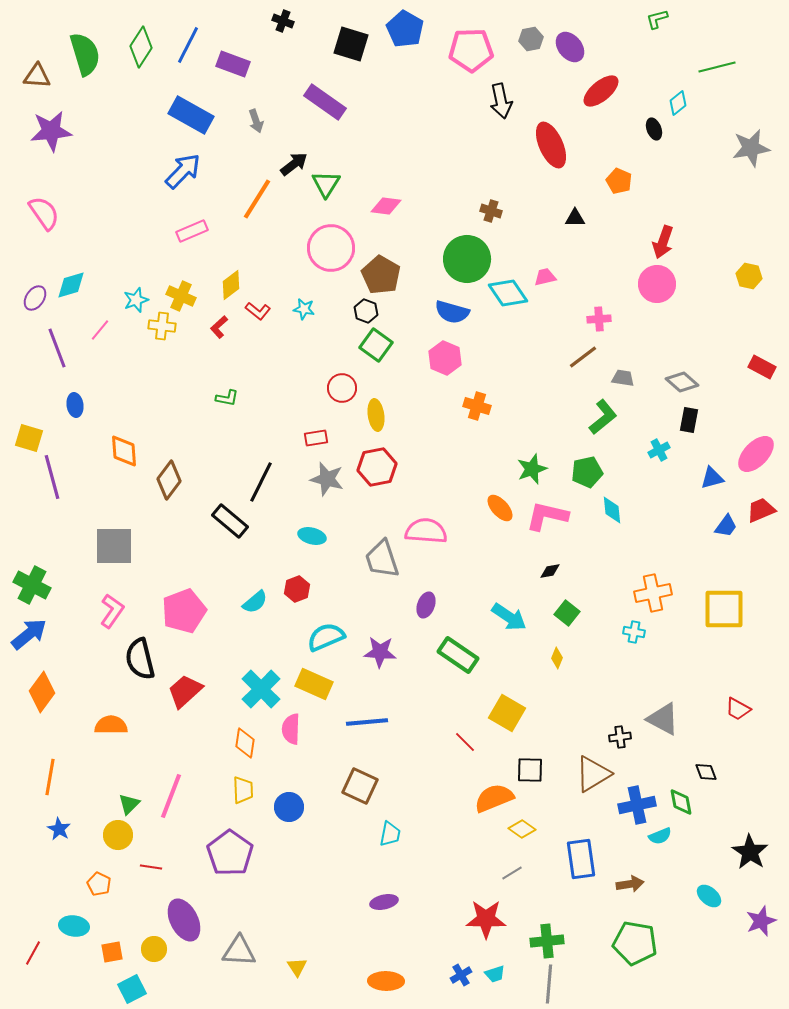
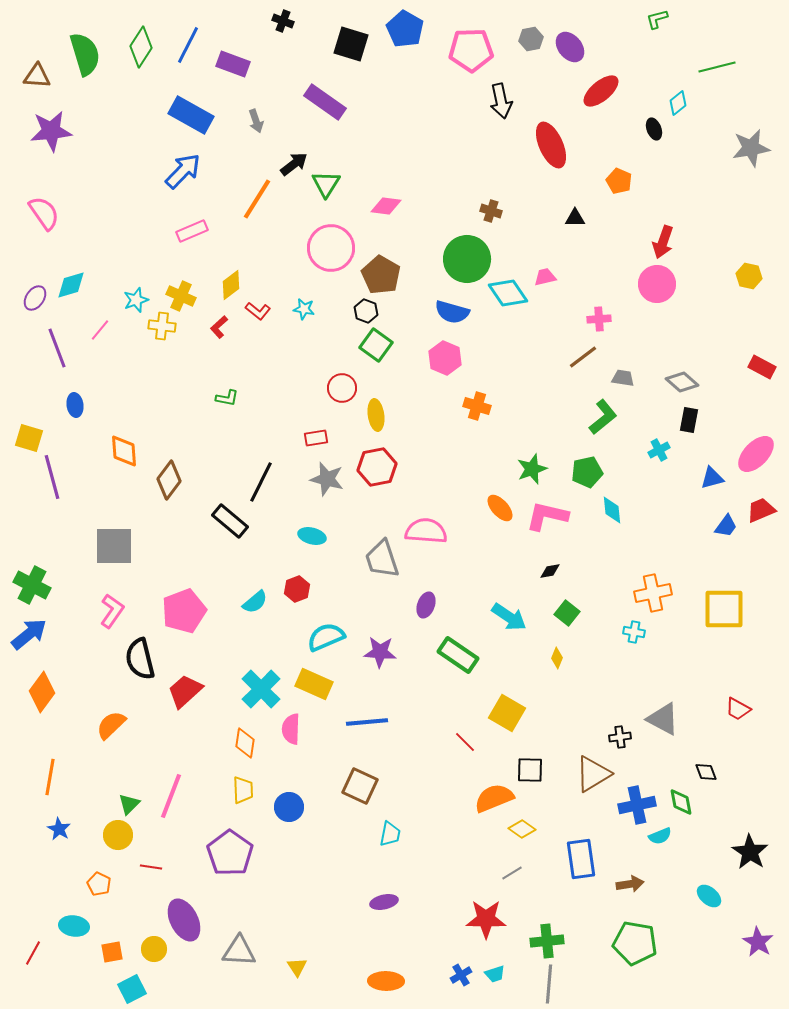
orange semicircle at (111, 725): rotated 44 degrees counterclockwise
purple star at (761, 921): moved 3 px left, 21 px down; rotated 20 degrees counterclockwise
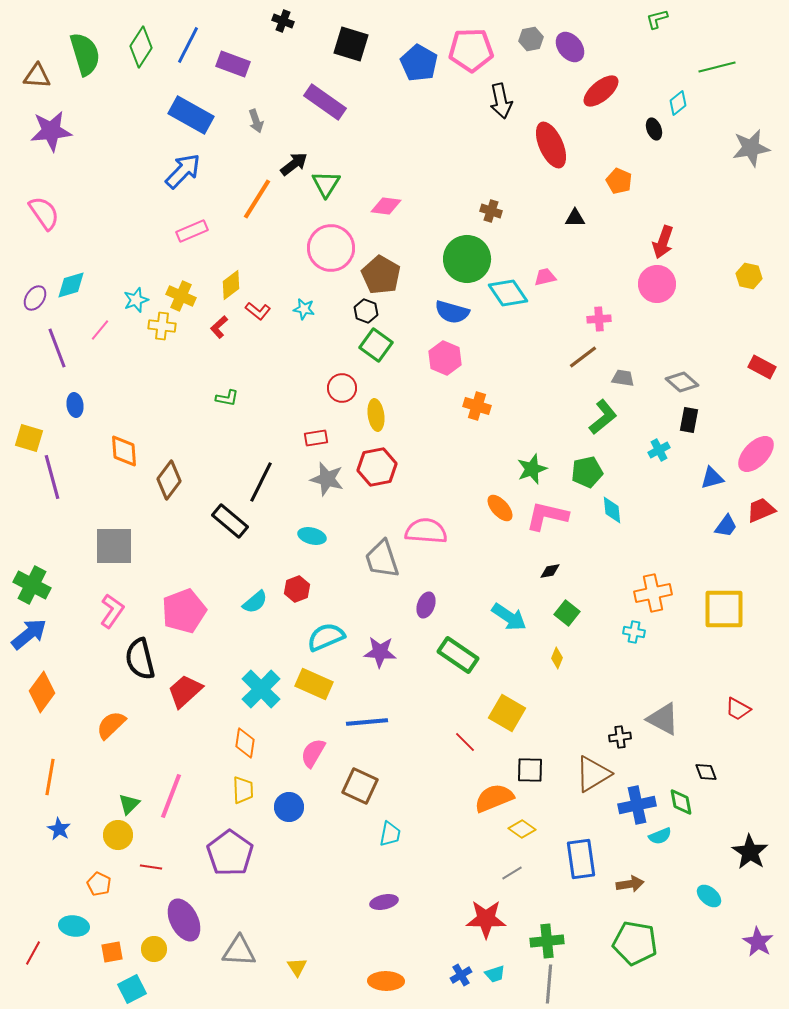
blue pentagon at (405, 29): moved 14 px right, 34 px down
pink semicircle at (291, 729): moved 22 px right, 24 px down; rotated 28 degrees clockwise
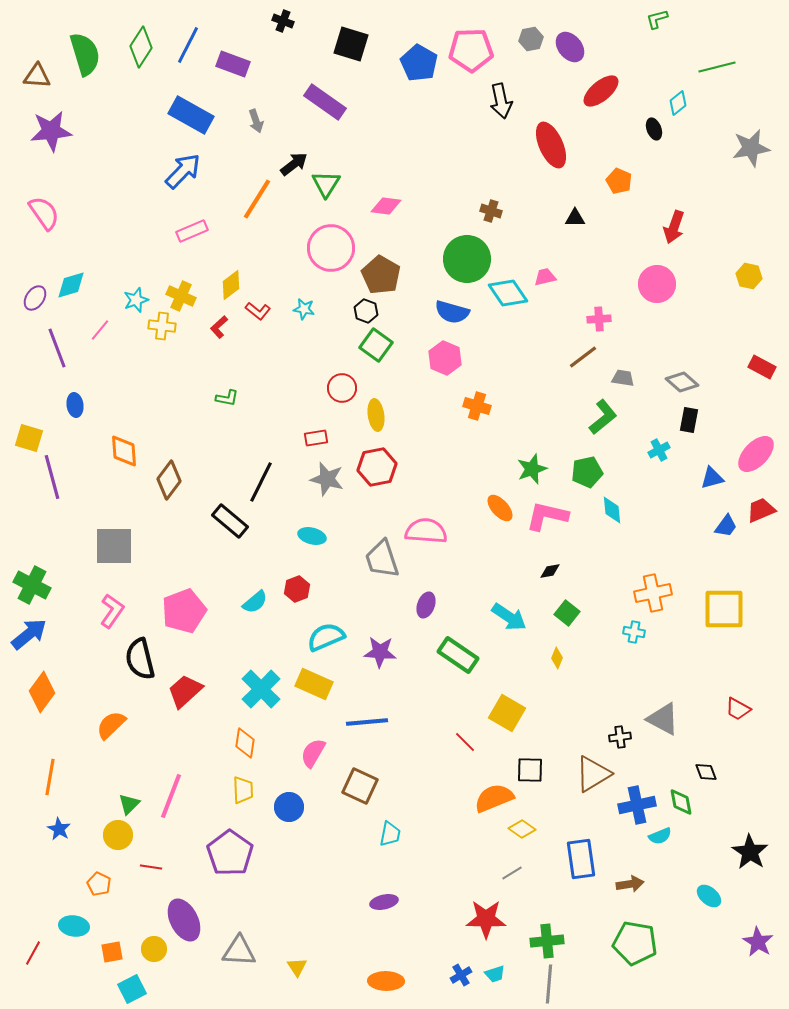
red arrow at (663, 242): moved 11 px right, 15 px up
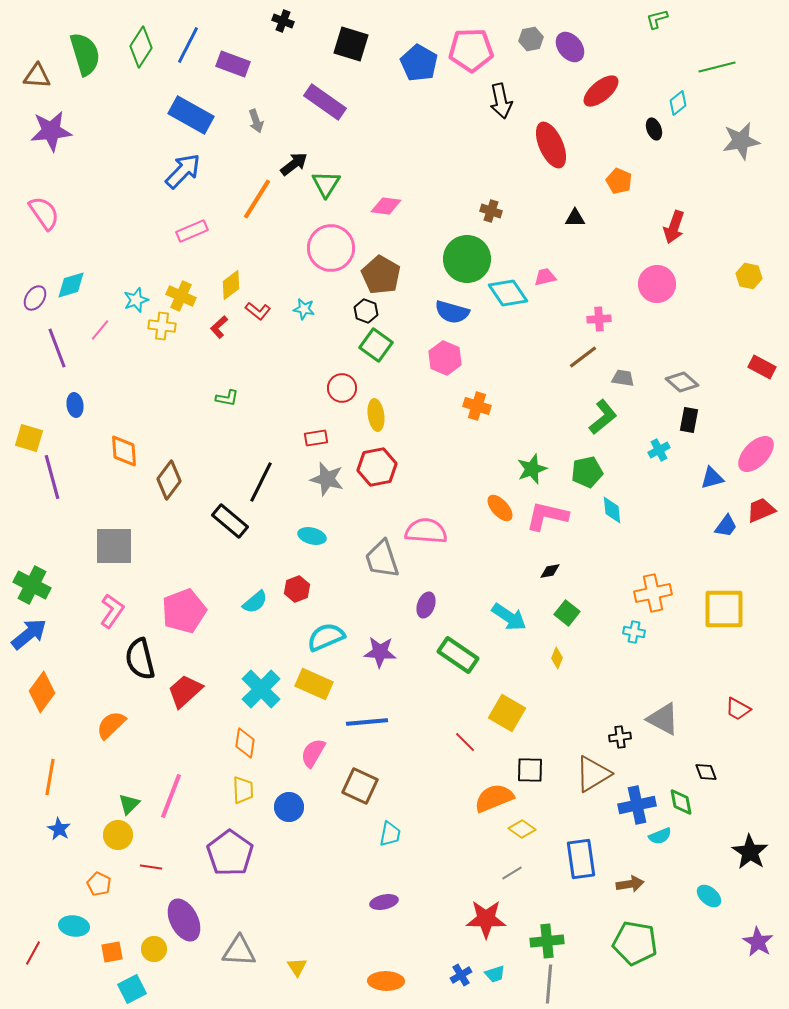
gray star at (751, 148): moved 10 px left, 7 px up
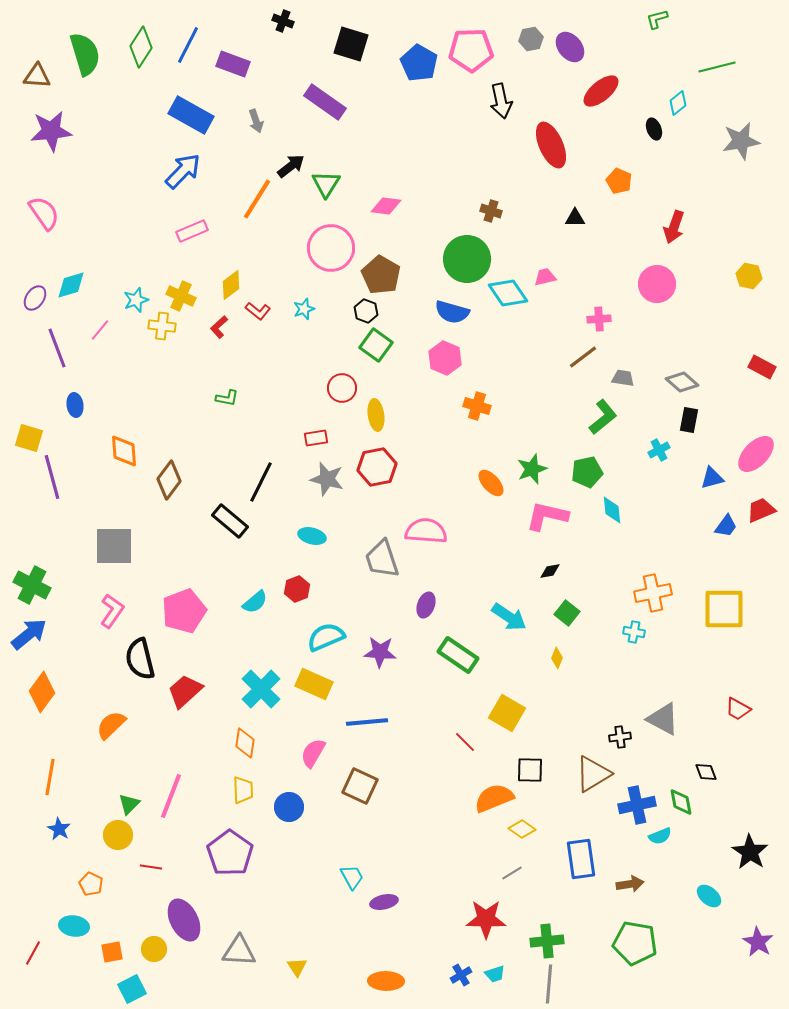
black arrow at (294, 164): moved 3 px left, 2 px down
cyan star at (304, 309): rotated 30 degrees counterclockwise
orange ellipse at (500, 508): moved 9 px left, 25 px up
cyan trapezoid at (390, 834): moved 38 px left, 43 px down; rotated 40 degrees counterclockwise
orange pentagon at (99, 884): moved 8 px left
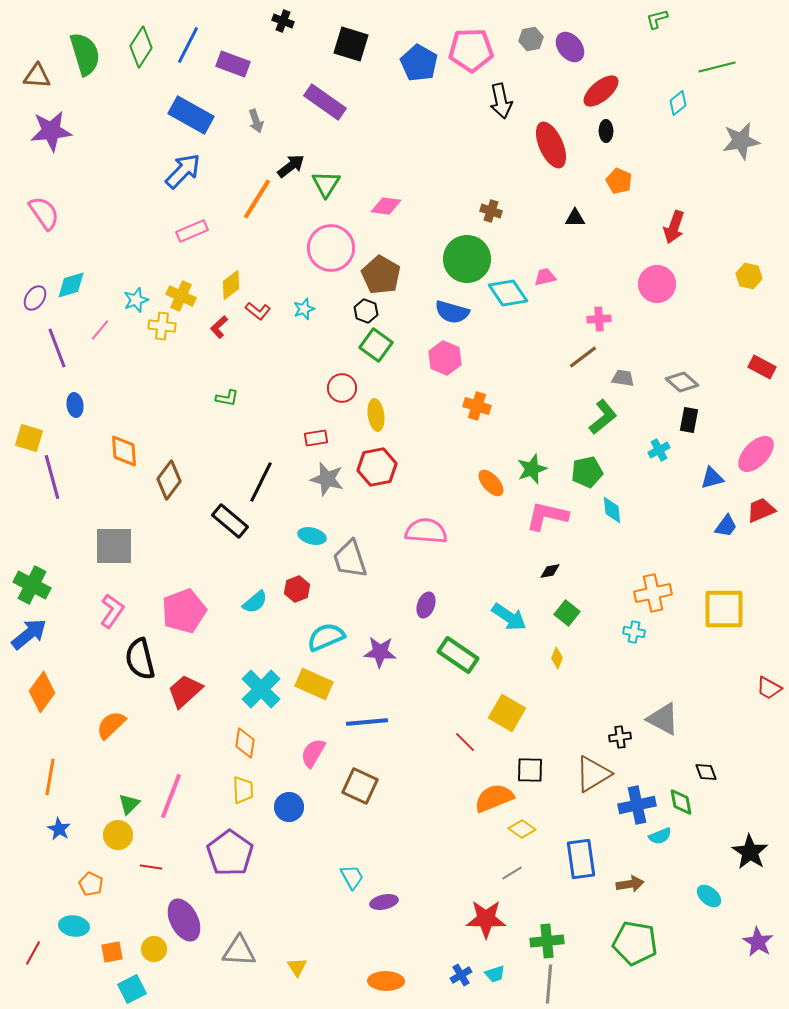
black ellipse at (654, 129): moved 48 px left, 2 px down; rotated 20 degrees clockwise
gray trapezoid at (382, 559): moved 32 px left
red trapezoid at (738, 709): moved 31 px right, 21 px up
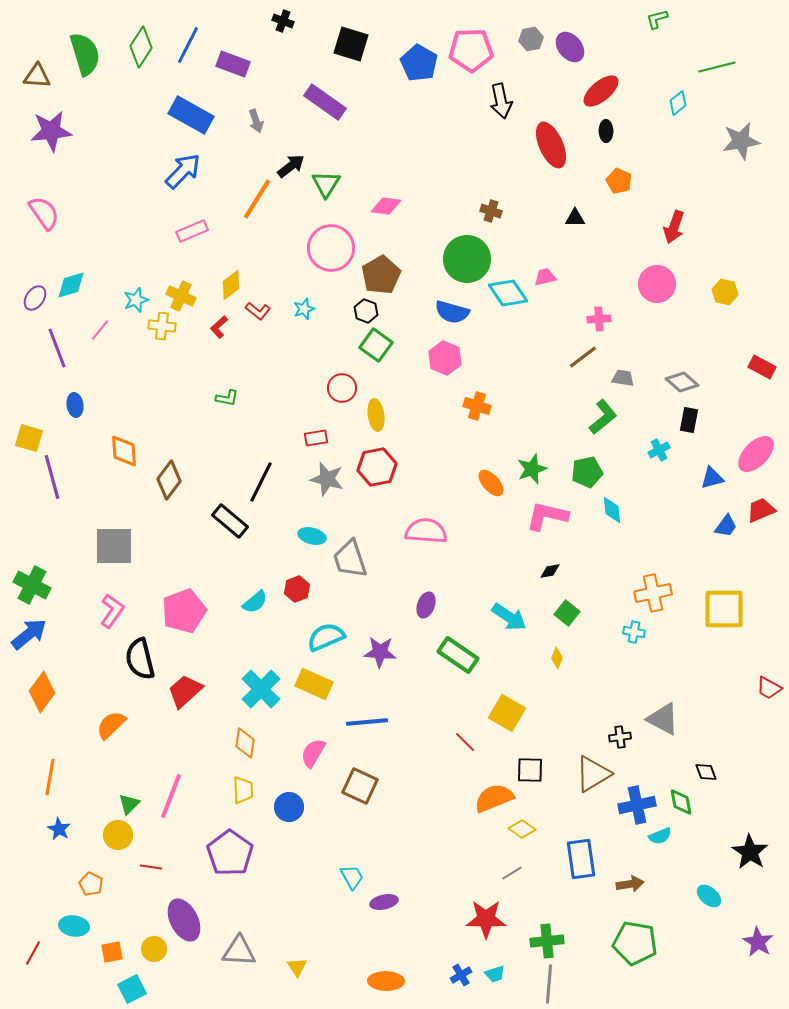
brown pentagon at (381, 275): rotated 12 degrees clockwise
yellow hexagon at (749, 276): moved 24 px left, 16 px down
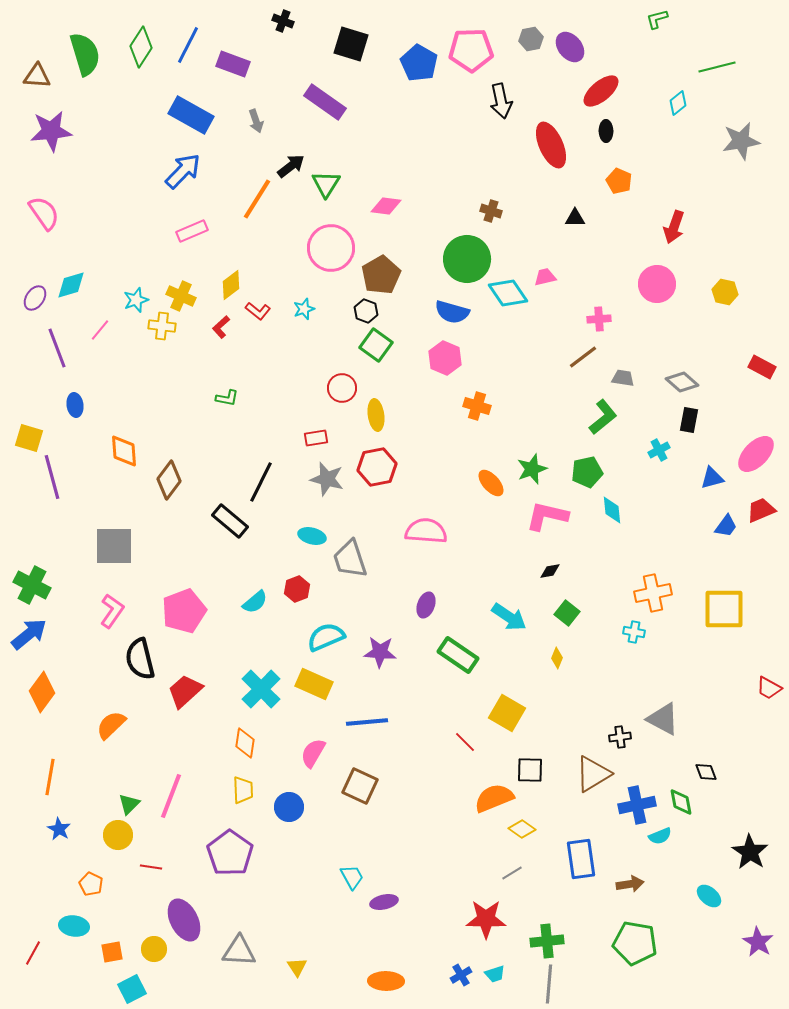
red L-shape at (219, 327): moved 2 px right
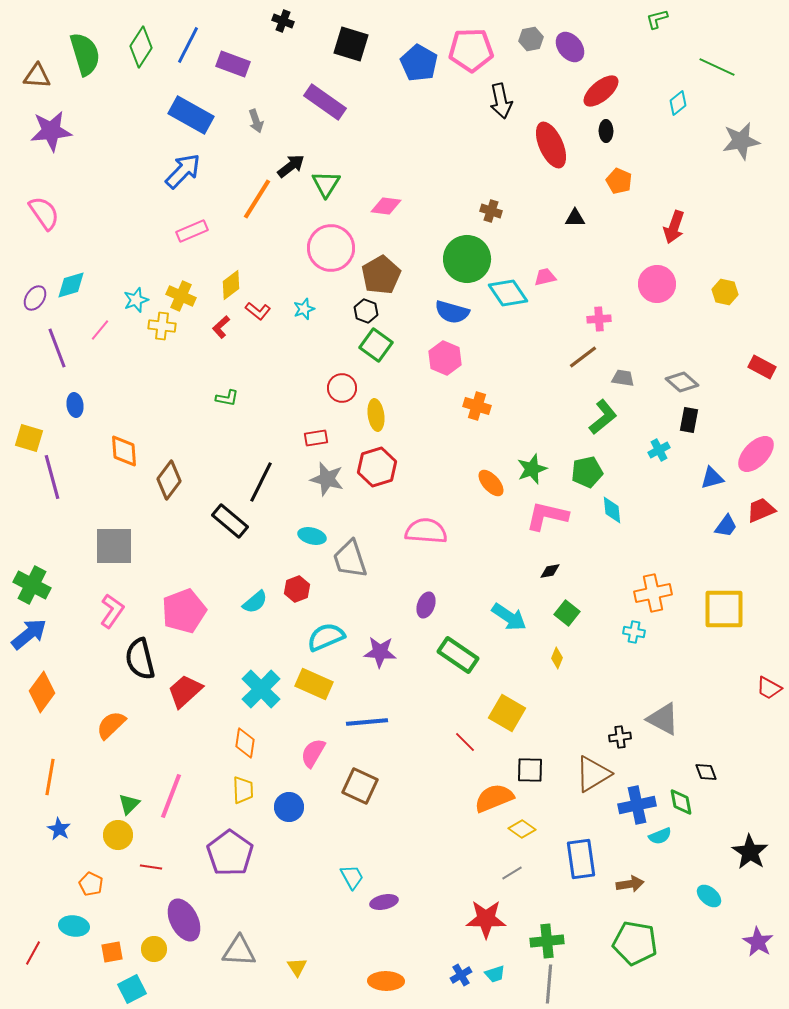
green line at (717, 67): rotated 39 degrees clockwise
red hexagon at (377, 467): rotated 6 degrees counterclockwise
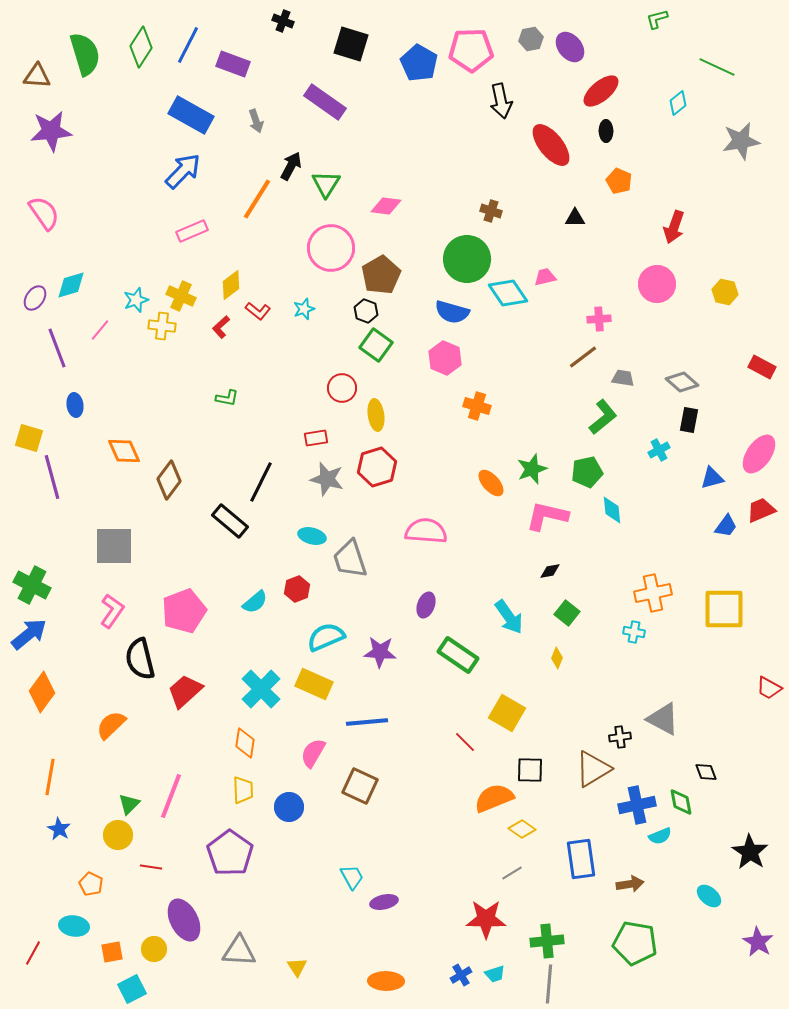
red ellipse at (551, 145): rotated 15 degrees counterclockwise
black arrow at (291, 166): rotated 24 degrees counterclockwise
orange diamond at (124, 451): rotated 20 degrees counterclockwise
pink ellipse at (756, 454): moved 3 px right; rotated 9 degrees counterclockwise
cyan arrow at (509, 617): rotated 21 degrees clockwise
brown triangle at (593, 774): moved 5 px up
